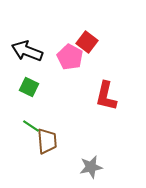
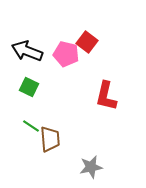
pink pentagon: moved 4 px left, 3 px up; rotated 15 degrees counterclockwise
brown trapezoid: moved 3 px right, 2 px up
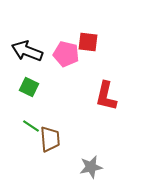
red square: moved 1 px right; rotated 30 degrees counterclockwise
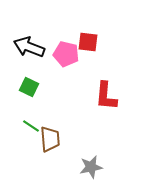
black arrow: moved 2 px right, 4 px up
red L-shape: rotated 8 degrees counterclockwise
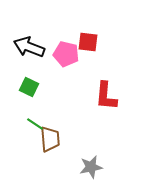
green line: moved 4 px right, 2 px up
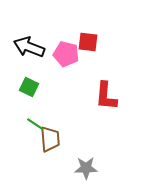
gray star: moved 5 px left, 1 px down; rotated 10 degrees clockwise
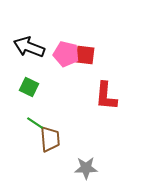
red square: moved 3 px left, 13 px down
green line: moved 1 px up
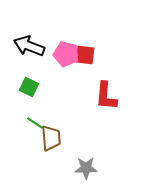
black arrow: moved 1 px up
brown trapezoid: moved 1 px right, 1 px up
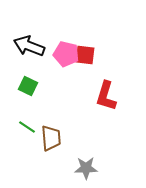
green square: moved 1 px left, 1 px up
red L-shape: rotated 12 degrees clockwise
green line: moved 8 px left, 4 px down
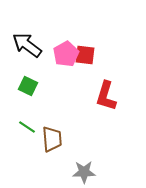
black arrow: moved 2 px left, 1 px up; rotated 16 degrees clockwise
pink pentagon: rotated 30 degrees clockwise
brown trapezoid: moved 1 px right, 1 px down
gray star: moved 2 px left, 4 px down
